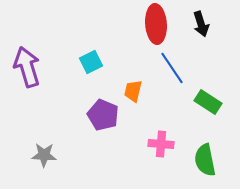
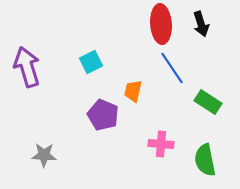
red ellipse: moved 5 px right
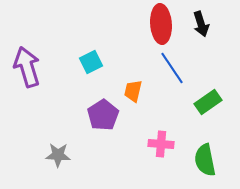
green rectangle: rotated 68 degrees counterclockwise
purple pentagon: rotated 16 degrees clockwise
gray star: moved 14 px right
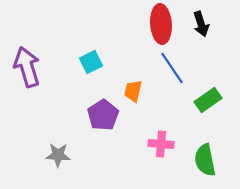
green rectangle: moved 2 px up
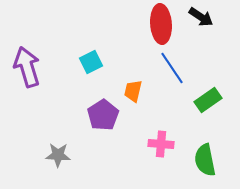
black arrow: moved 7 px up; rotated 40 degrees counterclockwise
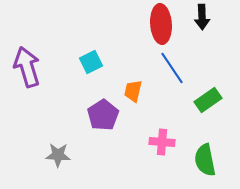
black arrow: moved 1 px right; rotated 55 degrees clockwise
pink cross: moved 1 px right, 2 px up
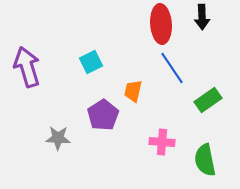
gray star: moved 17 px up
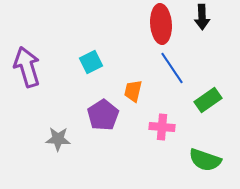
gray star: moved 1 px down
pink cross: moved 15 px up
green semicircle: rotated 60 degrees counterclockwise
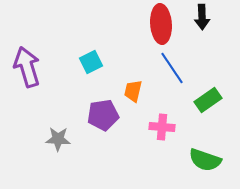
purple pentagon: rotated 24 degrees clockwise
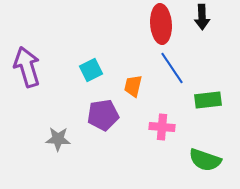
cyan square: moved 8 px down
orange trapezoid: moved 5 px up
green rectangle: rotated 28 degrees clockwise
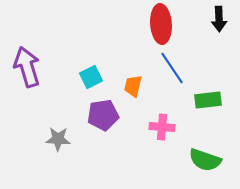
black arrow: moved 17 px right, 2 px down
cyan square: moved 7 px down
